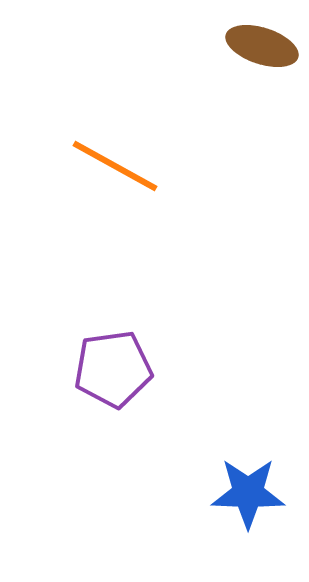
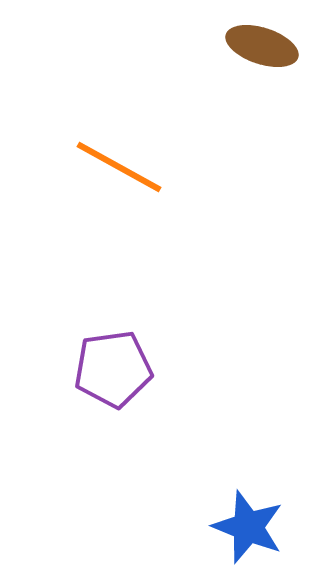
orange line: moved 4 px right, 1 px down
blue star: moved 34 px down; rotated 20 degrees clockwise
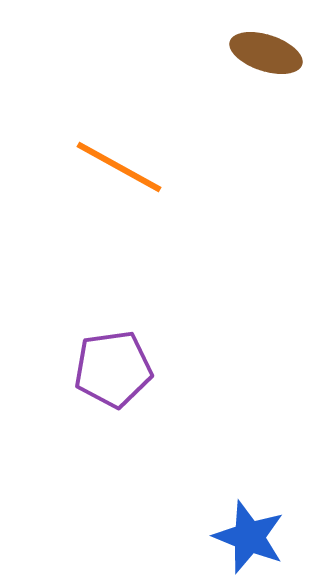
brown ellipse: moved 4 px right, 7 px down
blue star: moved 1 px right, 10 px down
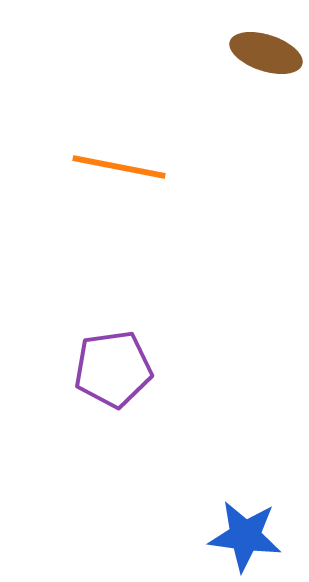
orange line: rotated 18 degrees counterclockwise
blue star: moved 4 px left, 1 px up; rotated 14 degrees counterclockwise
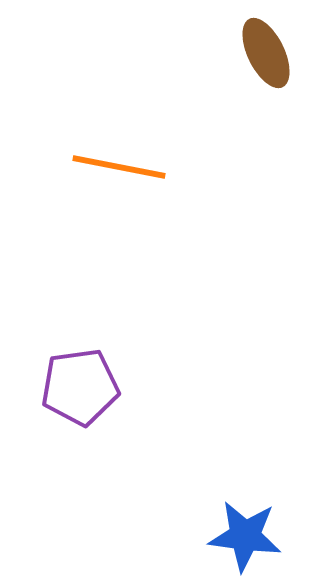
brown ellipse: rotated 46 degrees clockwise
purple pentagon: moved 33 px left, 18 px down
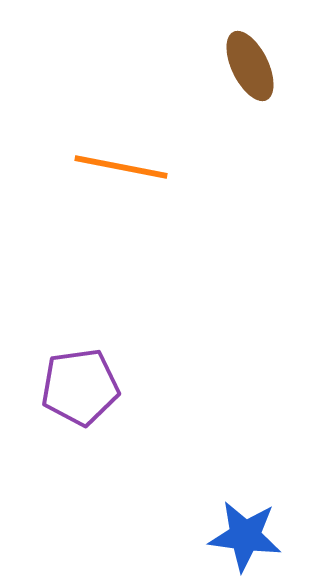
brown ellipse: moved 16 px left, 13 px down
orange line: moved 2 px right
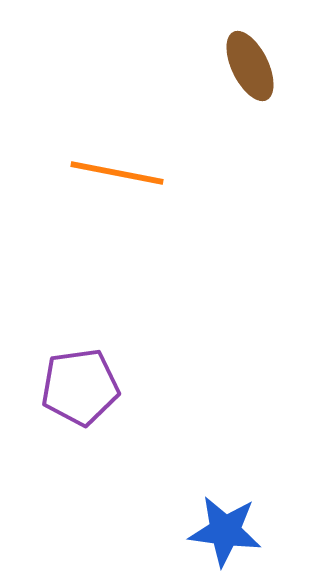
orange line: moved 4 px left, 6 px down
blue star: moved 20 px left, 5 px up
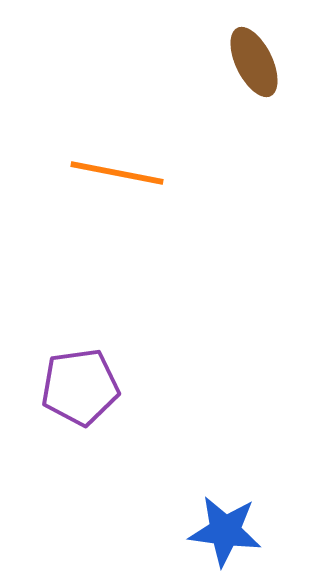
brown ellipse: moved 4 px right, 4 px up
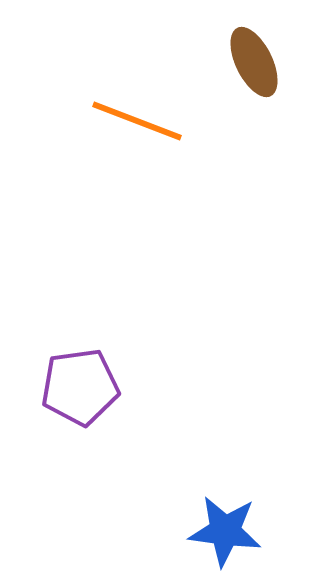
orange line: moved 20 px right, 52 px up; rotated 10 degrees clockwise
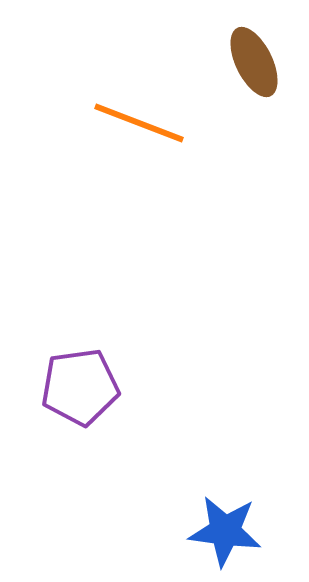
orange line: moved 2 px right, 2 px down
